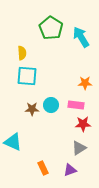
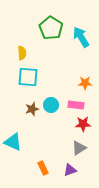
cyan square: moved 1 px right, 1 px down
brown star: rotated 16 degrees counterclockwise
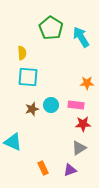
orange star: moved 2 px right
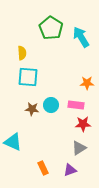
brown star: rotated 24 degrees clockwise
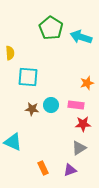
cyan arrow: rotated 40 degrees counterclockwise
yellow semicircle: moved 12 px left
orange star: rotated 16 degrees counterclockwise
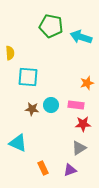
green pentagon: moved 2 px up; rotated 20 degrees counterclockwise
cyan triangle: moved 5 px right, 1 px down
